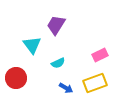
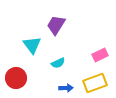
blue arrow: rotated 32 degrees counterclockwise
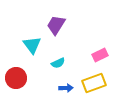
yellow rectangle: moved 1 px left
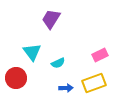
purple trapezoid: moved 5 px left, 6 px up
cyan triangle: moved 7 px down
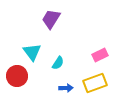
cyan semicircle: rotated 32 degrees counterclockwise
red circle: moved 1 px right, 2 px up
yellow rectangle: moved 1 px right
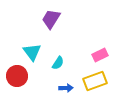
yellow rectangle: moved 2 px up
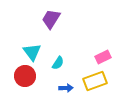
pink rectangle: moved 3 px right, 2 px down
red circle: moved 8 px right
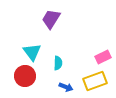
cyan semicircle: rotated 32 degrees counterclockwise
blue arrow: moved 1 px up; rotated 24 degrees clockwise
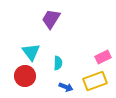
cyan triangle: moved 1 px left
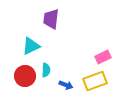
purple trapezoid: rotated 25 degrees counterclockwise
cyan triangle: moved 6 px up; rotated 42 degrees clockwise
cyan semicircle: moved 12 px left, 7 px down
blue arrow: moved 2 px up
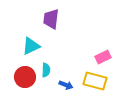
red circle: moved 1 px down
yellow rectangle: rotated 35 degrees clockwise
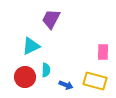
purple trapezoid: rotated 20 degrees clockwise
pink rectangle: moved 5 px up; rotated 63 degrees counterclockwise
